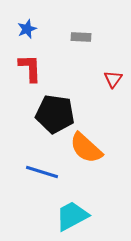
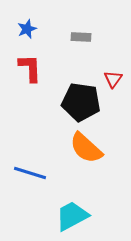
black pentagon: moved 26 px right, 12 px up
blue line: moved 12 px left, 1 px down
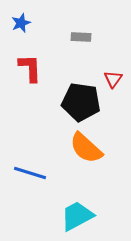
blue star: moved 6 px left, 6 px up
cyan trapezoid: moved 5 px right
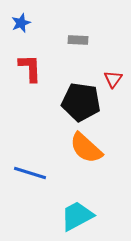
gray rectangle: moved 3 px left, 3 px down
